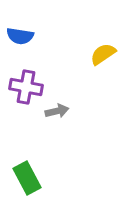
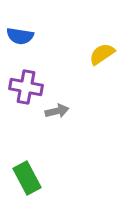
yellow semicircle: moved 1 px left
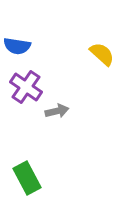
blue semicircle: moved 3 px left, 10 px down
yellow semicircle: rotated 76 degrees clockwise
purple cross: rotated 24 degrees clockwise
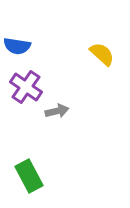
green rectangle: moved 2 px right, 2 px up
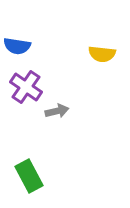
yellow semicircle: rotated 144 degrees clockwise
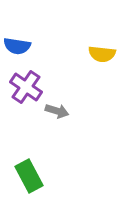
gray arrow: rotated 30 degrees clockwise
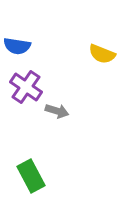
yellow semicircle: rotated 16 degrees clockwise
green rectangle: moved 2 px right
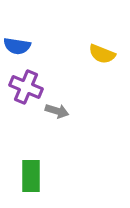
purple cross: rotated 12 degrees counterclockwise
green rectangle: rotated 28 degrees clockwise
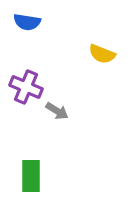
blue semicircle: moved 10 px right, 24 px up
gray arrow: rotated 15 degrees clockwise
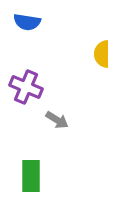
yellow semicircle: rotated 68 degrees clockwise
gray arrow: moved 9 px down
